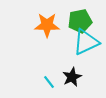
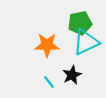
green pentagon: moved 2 px down
orange star: moved 20 px down
black star: moved 2 px up
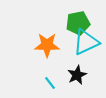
green pentagon: moved 2 px left
black star: moved 5 px right
cyan line: moved 1 px right, 1 px down
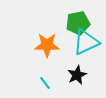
cyan line: moved 5 px left
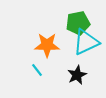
cyan line: moved 8 px left, 13 px up
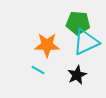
green pentagon: rotated 15 degrees clockwise
cyan line: moved 1 px right; rotated 24 degrees counterclockwise
